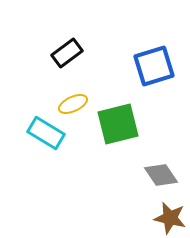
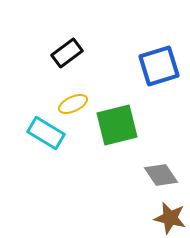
blue square: moved 5 px right
green square: moved 1 px left, 1 px down
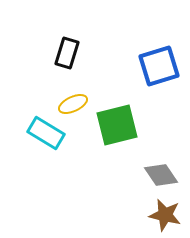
black rectangle: rotated 36 degrees counterclockwise
brown star: moved 5 px left, 3 px up
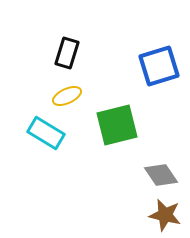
yellow ellipse: moved 6 px left, 8 px up
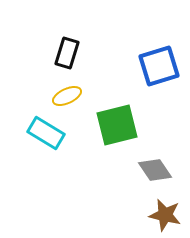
gray diamond: moved 6 px left, 5 px up
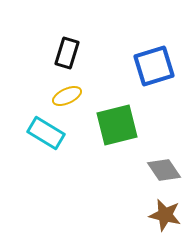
blue square: moved 5 px left
gray diamond: moved 9 px right
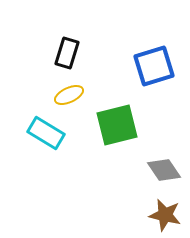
yellow ellipse: moved 2 px right, 1 px up
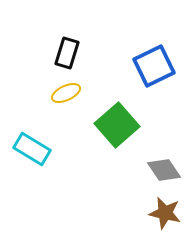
blue square: rotated 9 degrees counterclockwise
yellow ellipse: moved 3 px left, 2 px up
green square: rotated 27 degrees counterclockwise
cyan rectangle: moved 14 px left, 16 px down
brown star: moved 2 px up
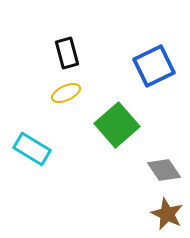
black rectangle: rotated 32 degrees counterclockwise
brown star: moved 2 px right, 1 px down; rotated 12 degrees clockwise
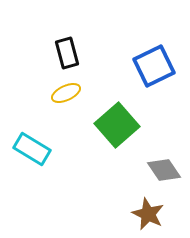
brown star: moved 19 px left
